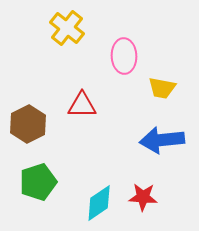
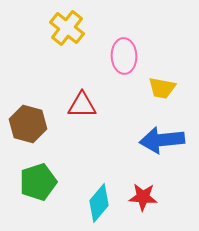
brown hexagon: rotated 18 degrees counterclockwise
cyan diamond: rotated 15 degrees counterclockwise
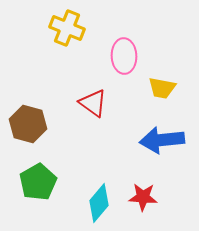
yellow cross: rotated 16 degrees counterclockwise
red triangle: moved 11 px right, 2 px up; rotated 36 degrees clockwise
green pentagon: rotated 12 degrees counterclockwise
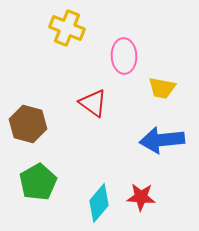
red star: moved 2 px left
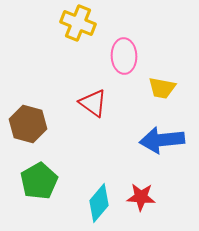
yellow cross: moved 11 px right, 5 px up
green pentagon: moved 1 px right, 1 px up
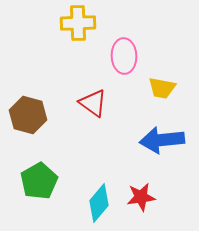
yellow cross: rotated 24 degrees counterclockwise
brown hexagon: moved 9 px up
red star: rotated 12 degrees counterclockwise
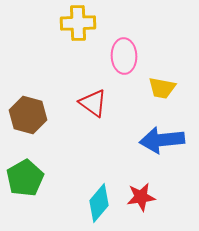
green pentagon: moved 14 px left, 3 px up
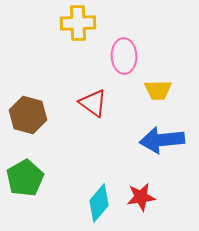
yellow trapezoid: moved 4 px left, 2 px down; rotated 12 degrees counterclockwise
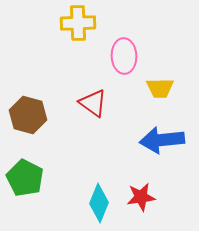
yellow trapezoid: moved 2 px right, 2 px up
green pentagon: rotated 15 degrees counterclockwise
cyan diamond: rotated 18 degrees counterclockwise
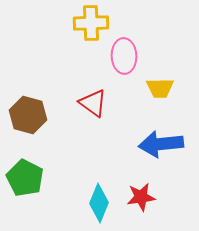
yellow cross: moved 13 px right
blue arrow: moved 1 px left, 4 px down
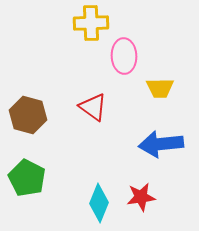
red triangle: moved 4 px down
green pentagon: moved 2 px right
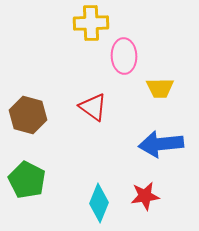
green pentagon: moved 2 px down
red star: moved 4 px right, 1 px up
